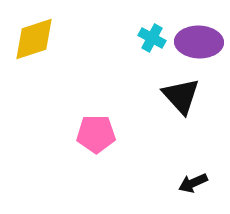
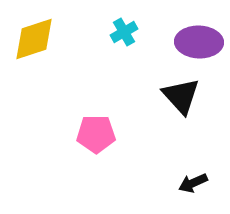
cyan cross: moved 28 px left, 6 px up; rotated 32 degrees clockwise
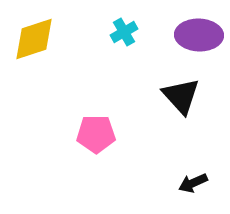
purple ellipse: moved 7 px up
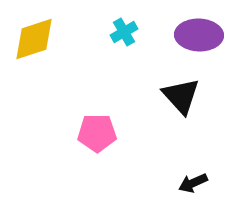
pink pentagon: moved 1 px right, 1 px up
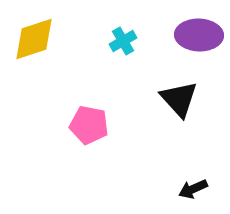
cyan cross: moved 1 px left, 9 px down
black triangle: moved 2 px left, 3 px down
pink pentagon: moved 8 px left, 8 px up; rotated 12 degrees clockwise
black arrow: moved 6 px down
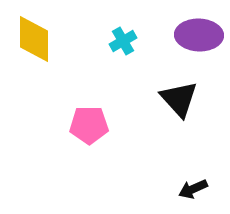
yellow diamond: rotated 72 degrees counterclockwise
pink pentagon: rotated 12 degrees counterclockwise
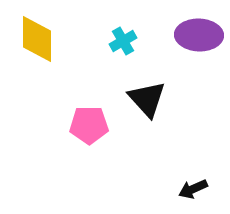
yellow diamond: moved 3 px right
black triangle: moved 32 px left
